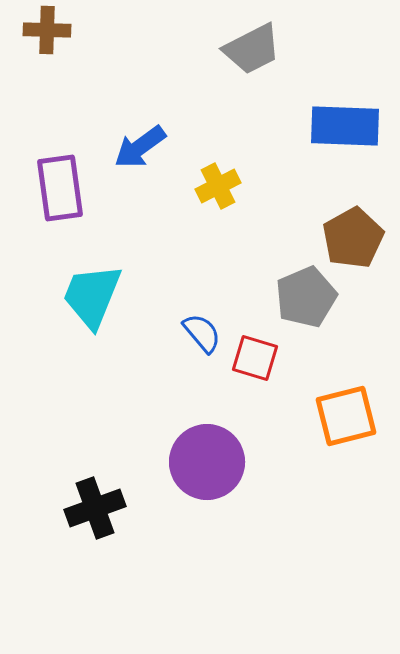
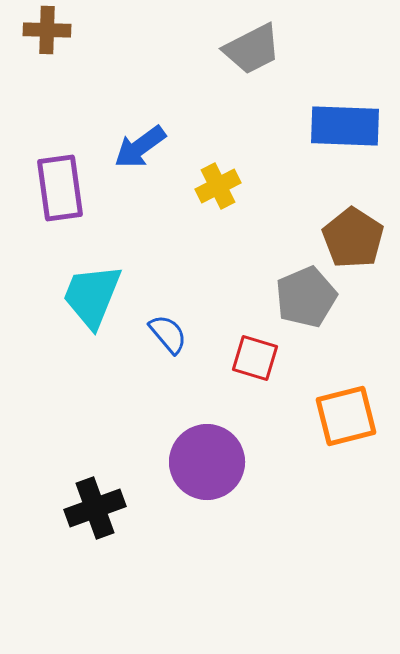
brown pentagon: rotated 10 degrees counterclockwise
blue semicircle: moved 34 px left, 1 px down
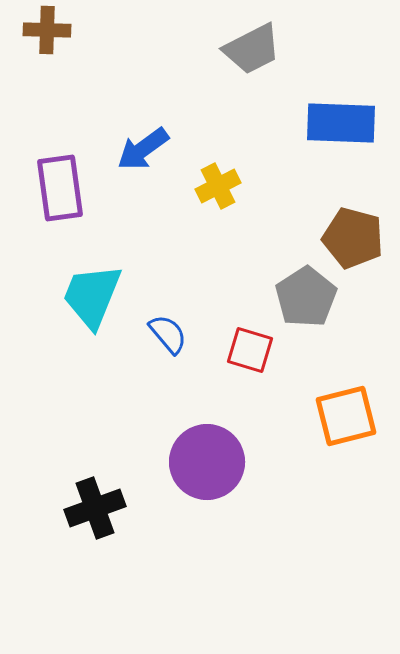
blue rectangle: moved 4 px left, 3 px up
blue arrow: moved 3 px right, 2 px down
brown pentagon: rotated 18 degrees counterclockwise
gray pentagon: rotated 10 degrees counterclockwise
red square: moved 5 px left, 8 px up
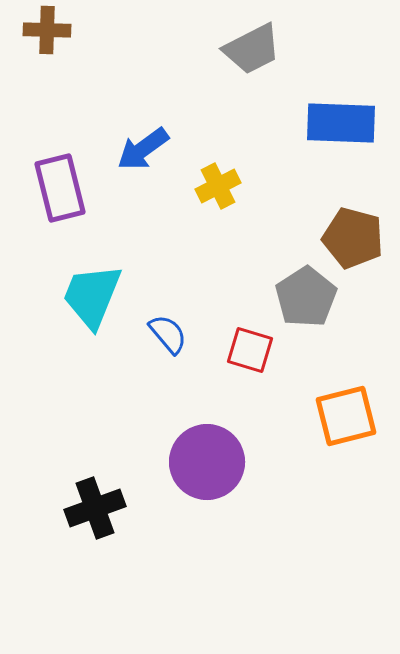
purple rectangle: rotated 6 degrees counterclockwise
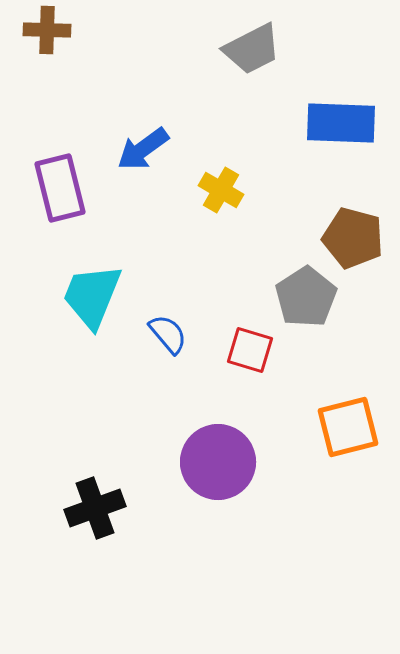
yellow cross: moved 3 px right, 4 px down; rotated 33 degrees counterclockwise
orange square: moved 2 px right, 11 px down
purple circle: moved 11 px right
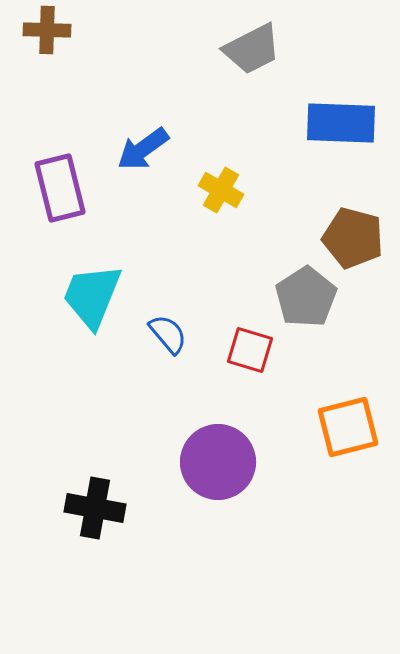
black cross: rotated 30 degrees clockwise
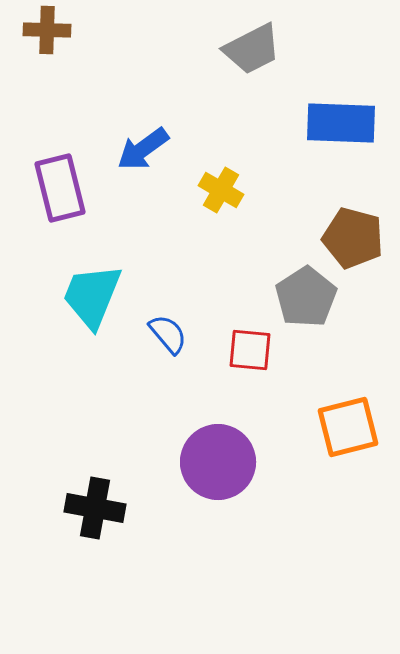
red square: rotated 12 degrees counterclockwise
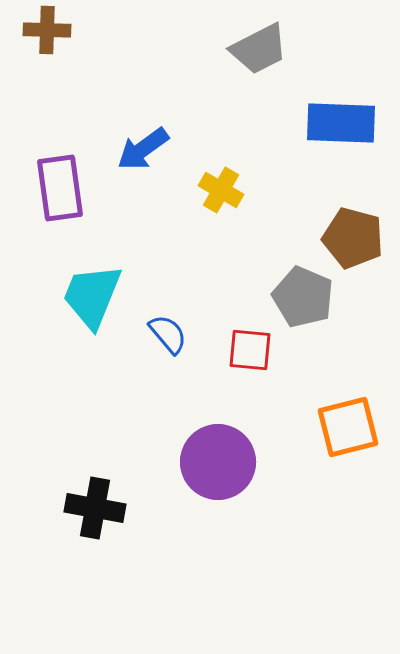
gray trapezoid: moved 7 px right
purple rectangle: rotated 6 degrees clockwise
gray pentagon: moved 3 px left; rotated 16 degrees counterclockwise
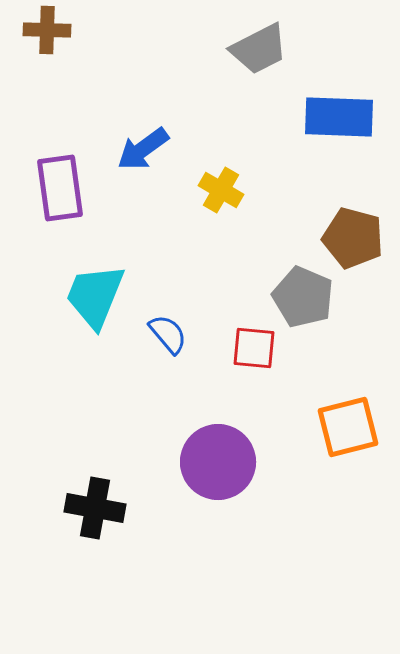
blue rectangle: moved 2 px left, 6 px up
cyan trapezoid: moved 3 px right
red square: moved 4 px right, 2 px up
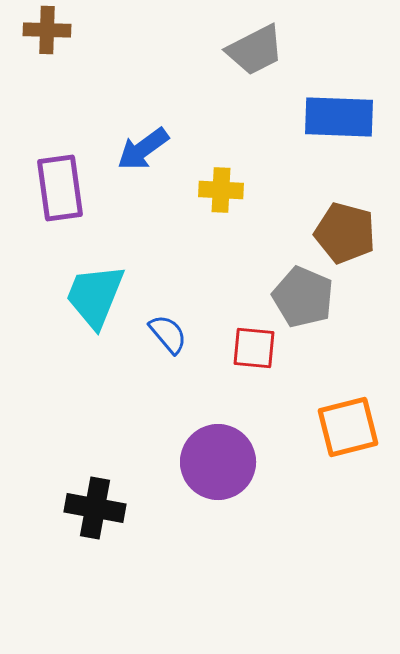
gray trapezoid: moved 4 px left, 1 px down
yellow cross: rotated 27 degrees counterclockwise
brown pentagon: moved 8 px left, 5 px up
